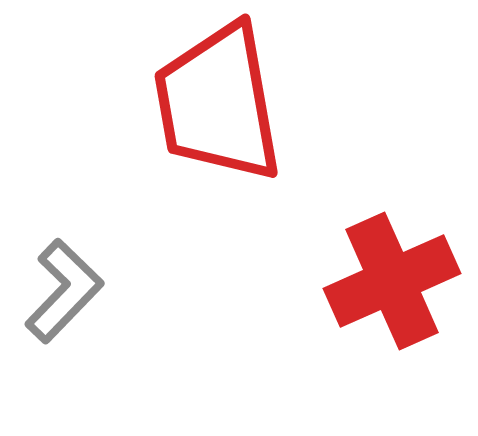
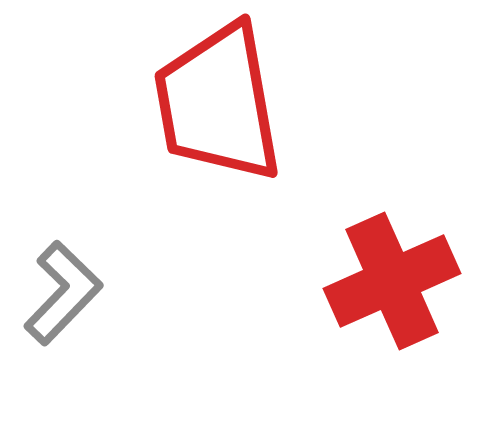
gray L-shape: moved 1 px left, 2 px down
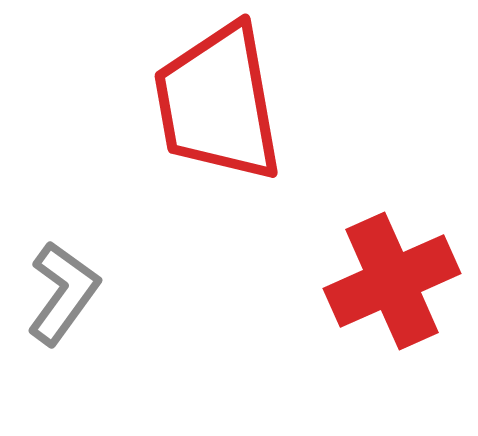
gray L-shape: rotated 8 degrees counterclockwise
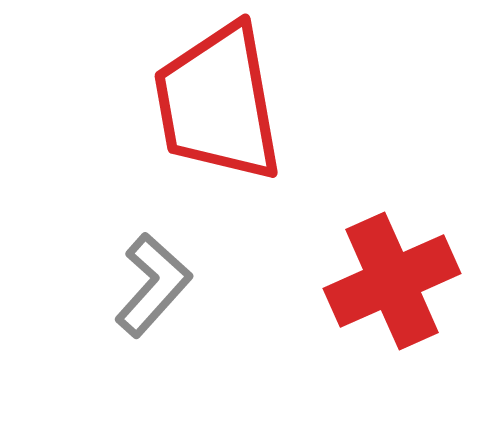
gray L-shape: moved 90 px right, 8 px up; rotated 6 degrees clockwise
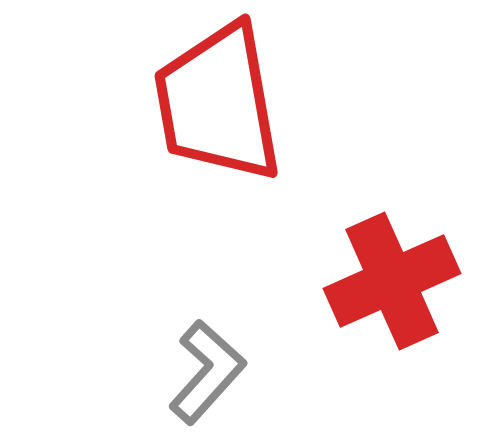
gray L-shape: moved 54 px right, 87 px down
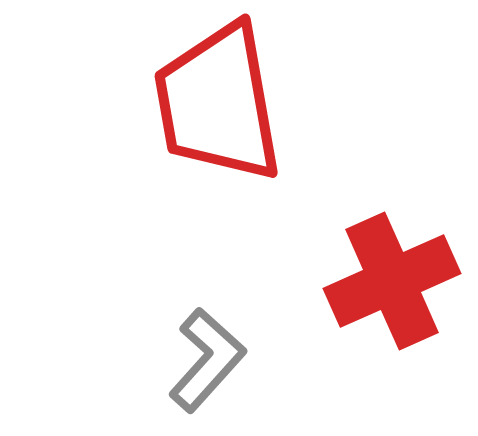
gray L-shape: moved 12 px up
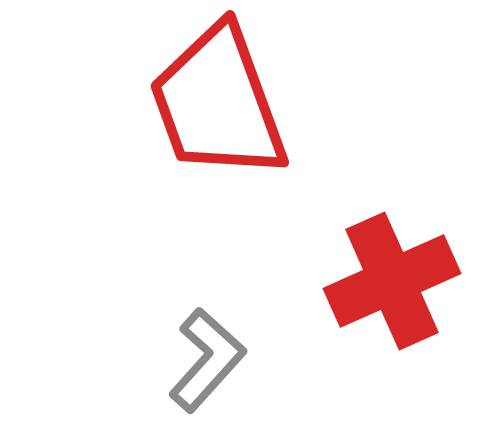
red trapezoid: rotated 10 degrees counterclockwise
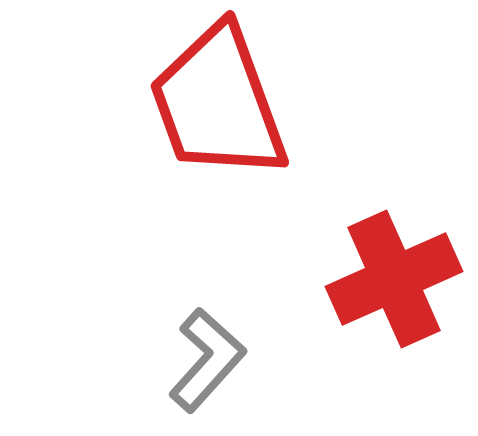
red cross: moved 2 px right, 2 px up
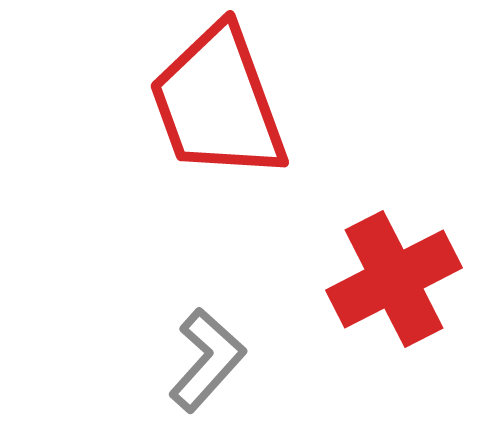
red cross: rotated 3 degrees counterclockwise
